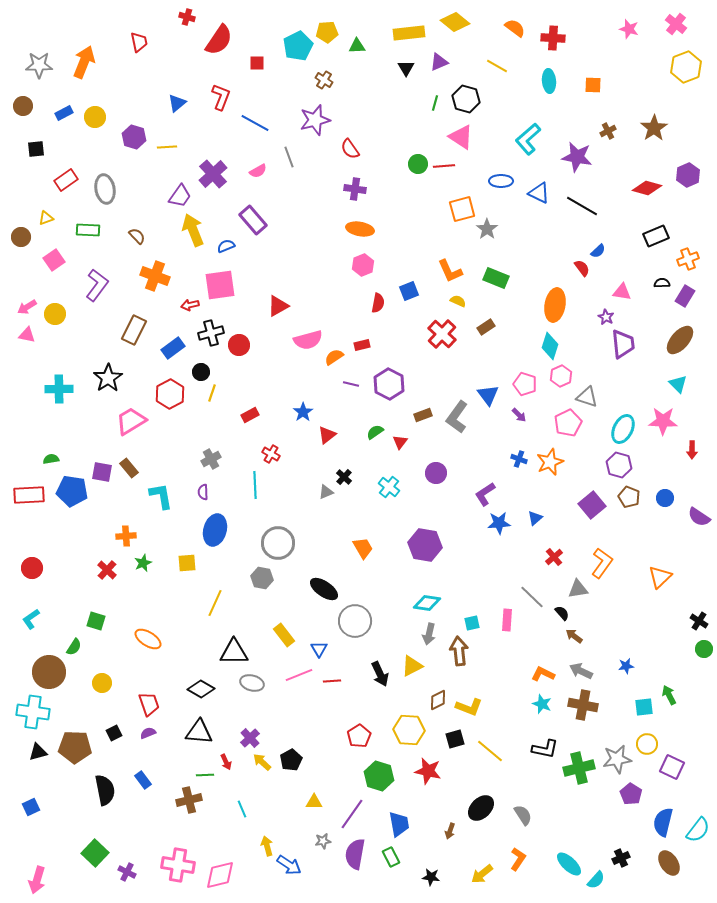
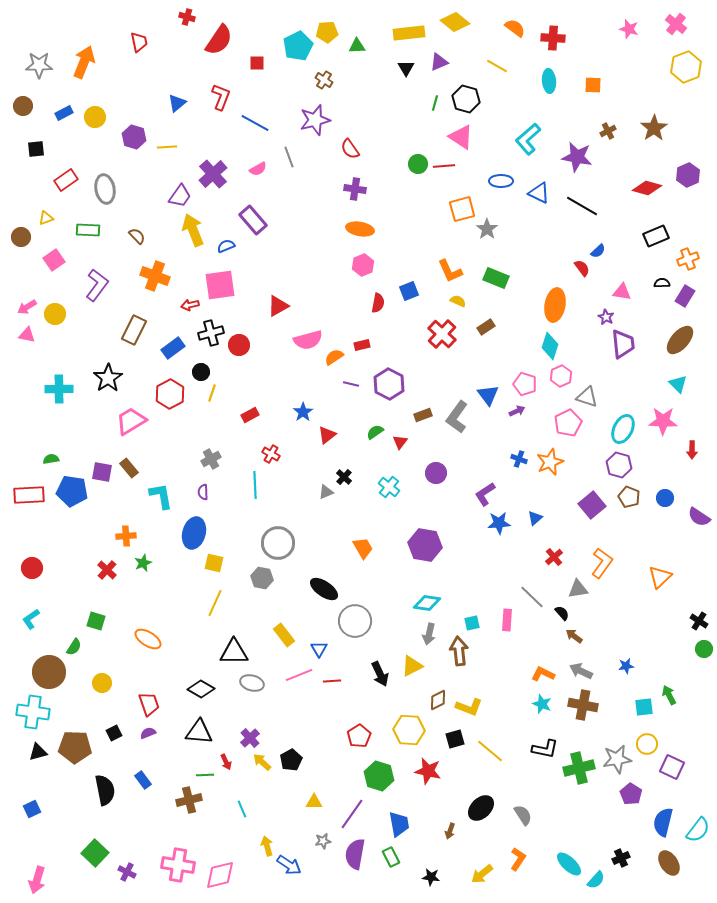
pink semicircle at (258, 171): moved 2 px up
purple arrow at (519, 415): moved 2 px left, 4 px up; rotated 70 degrees counterclockwise
blue ellipse at (215, 530): moved 21 px left, 3 px down
yellow square at (187, 563): moved 27 px right; rotated 18 degrees clockwise
blue square at (31, 807): moved 1 px right, 2 px down
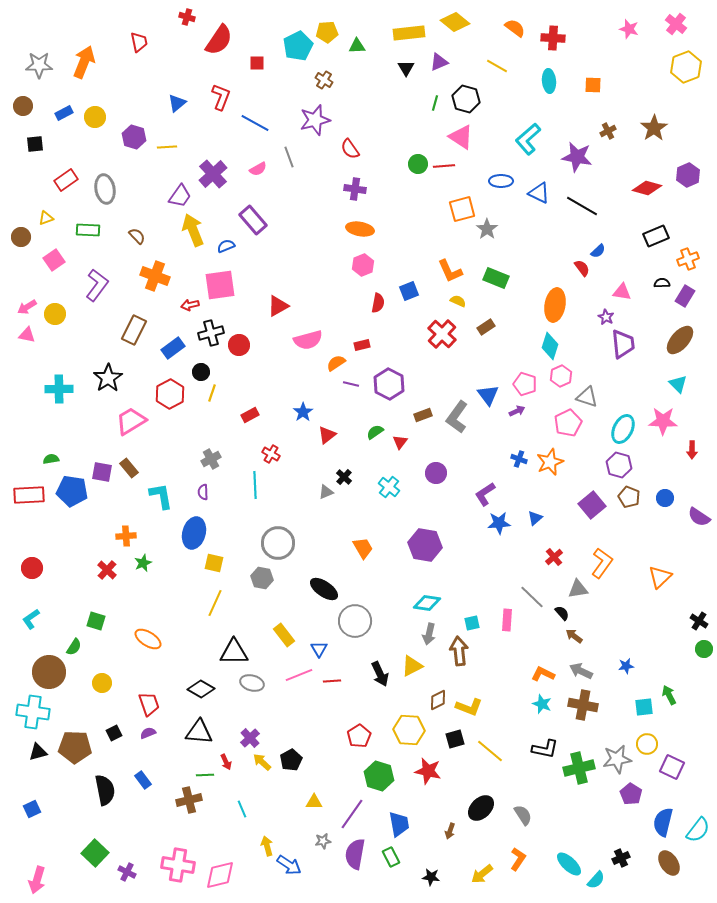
black square at (36, 149): moved 1 px left, 5 px up
orange semicircle at (334, 357): moved 2 px right, 6 px down
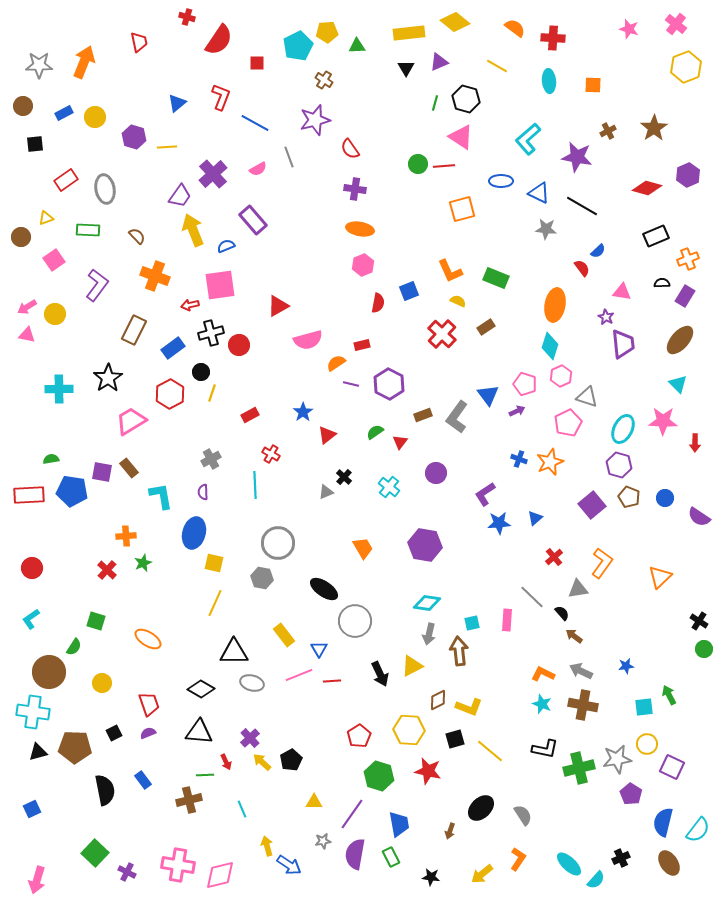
gray star at (487, 229): moved 59 px right; rotated 30 degrees counterclockwise
red arrow at (692, 450): moved 3 px right, 7 px up
